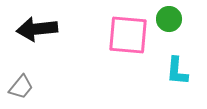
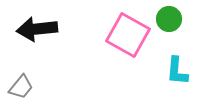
pink square: rotated 24 degrees clockwise
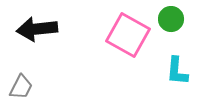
green circle: moved 2 px right
gray trapezoid: rotated 12 degrees counterclockwise
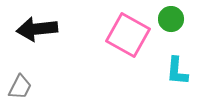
gray trapezoid: moved 1 px left
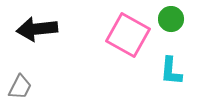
cyan L-shape: moved 6 px left
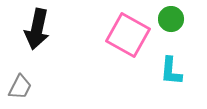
black arrow: rotated 72 degrees counterclockwise
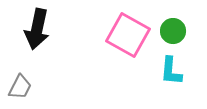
green circle: moved 2 px right, 12 px down
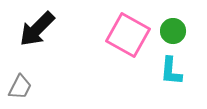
black arrow: rotated 33 degrees clockwise
